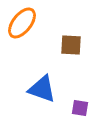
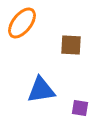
blue triangle: moved 1 px left, 1 px down; rotated 28 degrees counterclockwise
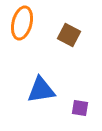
orange ellipse: rotated 24 degrees counterclockwise
brown square: moved 2 px left, 10 px up; rotated 25 degrees clockwise
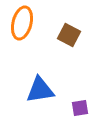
blue triangle: moved 1 px left
purple square: rotated 18 degrees counterclockwise
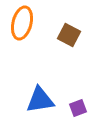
blue triangle: moved 10 px down
purple square: moved 2 px left; rotated 12 degrees counterclockwise
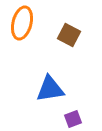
blue triangle: moved 10 px right, 11 px up
purple square: moved 5 px left, 11 px down
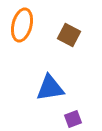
orange ellipse: moved 2 px down
blue triangle: moved 1 px up
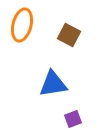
blue triangle: moved 3 px right, 4 px up
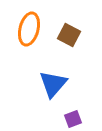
orange ellipse: moved 7 px right, 4 px down
blue triangle: rotated 40 degrees counterclockwise
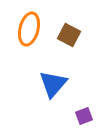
purple square: moved 11 px right, 3 px up
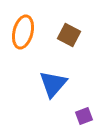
orange ellipse: moved 6 px left, 3 px down
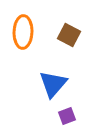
orange ellipse: rotated 12 degrees counterclockwise
purple square: moved 17 px left
